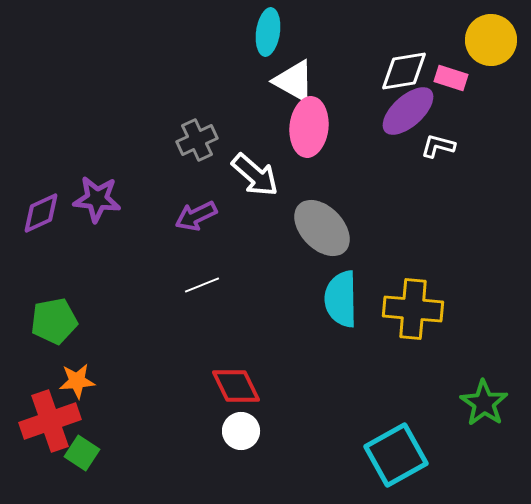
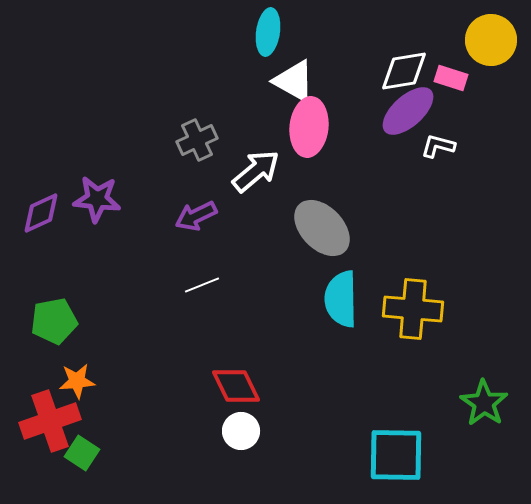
white arrow: moved 1 px right, 4 px up; rotated 81 degrees counterclockwise
cyan square: rotated 30 degrees clockwise
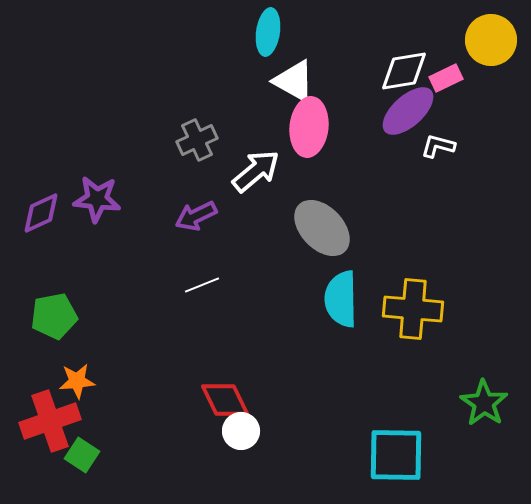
pink rectangle: moved 5 px left; rotated 44 degrees counterclockwise
green pentagon: moved 5 px up
red diamond: moved 11 px left, 14 px down
green square: moved 2 px down
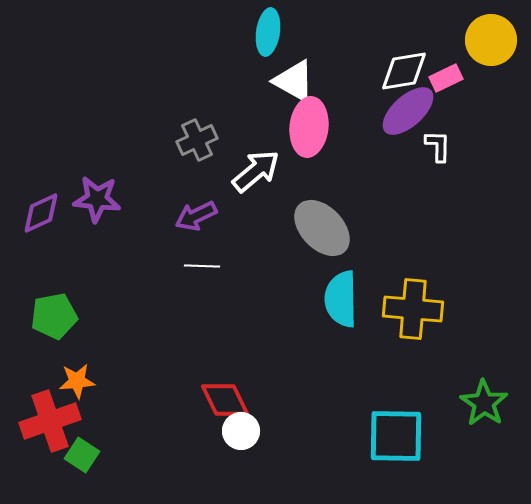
white L-shape: rotated 76 degrees clockwise
white line: moved 19 px up; rotated 24 degrees clockwise
cyan square: moved 19 px up
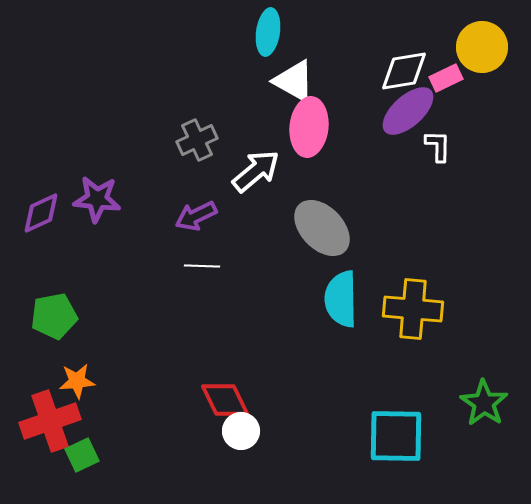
yellow circle: moved 9 px left, 7 px down
green square: rotated 32 degrees clockwise
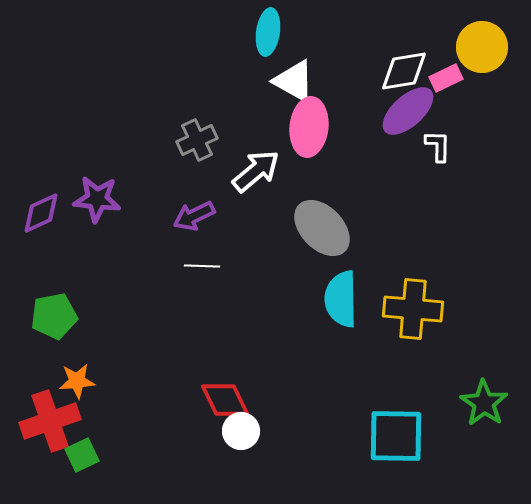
purple arrow: moved 2 px left
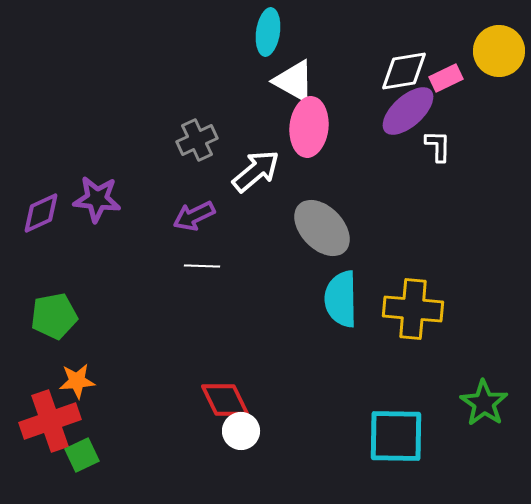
yellow circle: moved 17 px right, 4 px down
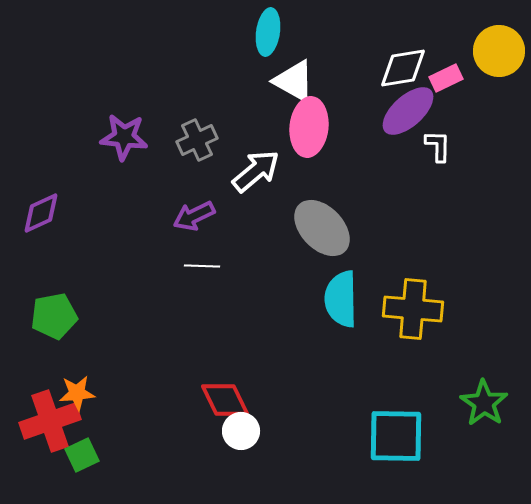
white diamond: moved 1 px left, 3 px up
purple star: moved 27 px right, 62 px up
orange star: moved 12 px down
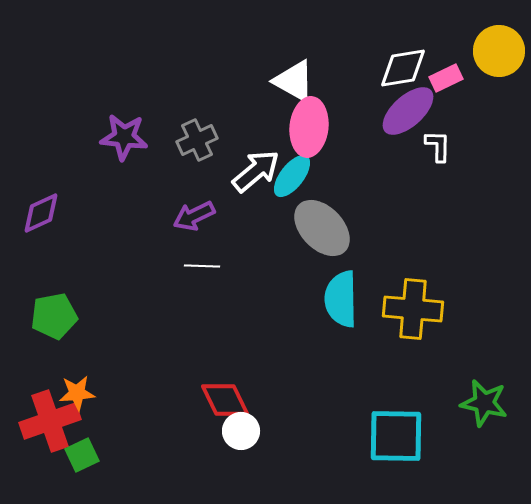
cyan ellipse: moved 24 px right, 144 px down; rotated 30 degrees clockwise
green star: rotated 21 degrees counterclockwise
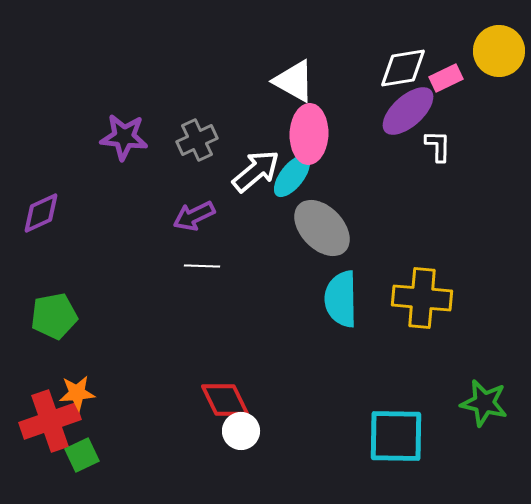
pink ellipse: moved 7 px down; rotated 4 degrees counterclockwise
yellow cross: moved 9 px right, 11 px up
